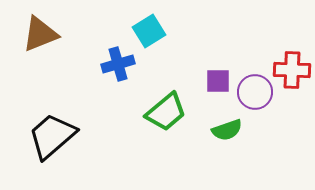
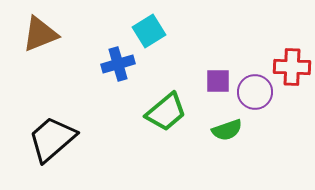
red cross: moved 3 px up
black trapezoid: moved 3 px down
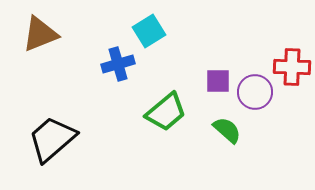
green semicircle: rotated 120 degrees counterclockwise
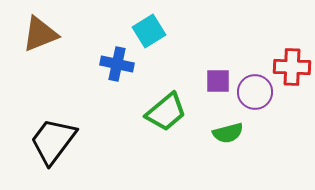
blue cross: moved 1 px left; rotated 28 degrees clockwise
green semicircle: moved 1 px right, 3 px down; rotated 124 degrees clockwise
black trapezoid: moved 1 px right, 2 px down; rotated 12 degrees counterclockwise
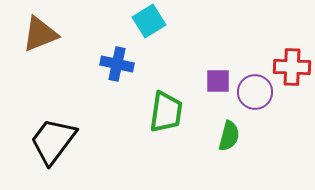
cyan square: moved 10 px up
green trapezoid: rotated 42 degrees counterclockwise
green semicircle: moved 1 px right, 3 px down; rotated 60 degrees counterclockwise
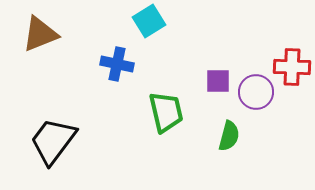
purple circle: moved 1 px right
green trapezoid: rotated 21 degrees counterclockwise
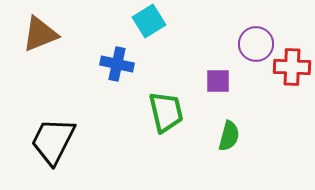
purple circle: moved 48 px up
black trapezoid: rotated 10 degrees counterclockwise
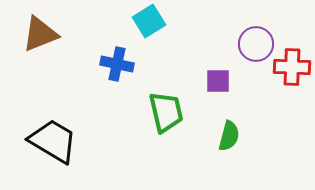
black trapezoid: rotated 94 degrees clockwise
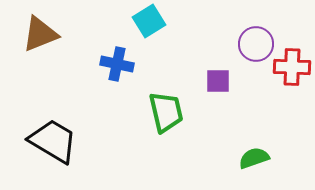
green semicircle: moved 25 px right, 22 px down; rotated 124 degrees counterclockwise
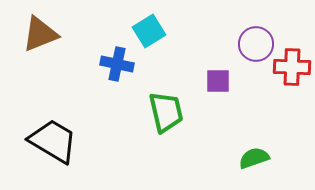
cyan square: moved 10 px down
